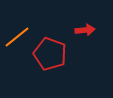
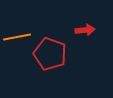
orange line: rotated 28 degrees clockwise
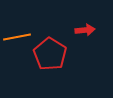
red pentagon: rotated 12 degrees clockwise
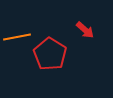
red arrow: rotated 48 degrees clockwise
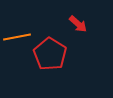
red arrow: moved 7 px left, 6 px up
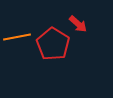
red pentagon: moved 3 px right, 10 px up
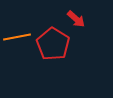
red arrow: moved 2 px left, 5 px up
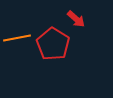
orange line: moved 1 px down
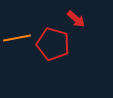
red pentagon: rotated 16 degrees counterclockwise
